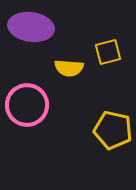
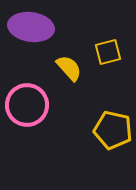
yellow semicircle: rotated 136 degrees counterclockwise
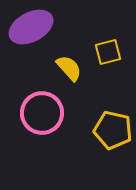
purple ellipse: rotated 36 degrees counterclockwise
pink circle: moved 15 px right, 8 px down
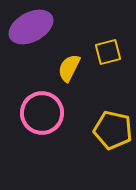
yellow semicircle: rotated 112 degrees counterclockwise
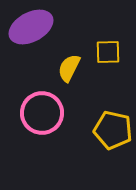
yellow square: rotated 12 degrees clockwise
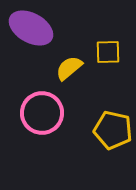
purple ellipse: moved 1 px down; rotated 57 degrees clockwise
yellow semicircle: rotated 24 degrees clockwise
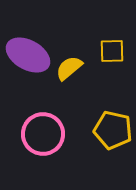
purple ellipse: moved 3 px left, 27 px down
yellow square: moved 4 px right, 1 px up
pink circle: moved 1 px right, 21 px down
